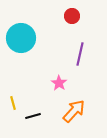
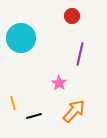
black line: moved 1 px right
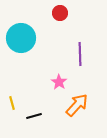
red circle: moved 12 px left, 3 px up
purple line: rotated 15 degrees counterclockwise
pink star: moved 1 px up
yellow line: moved 1 px left
orange arrow: moved 3 px right, 6 px up
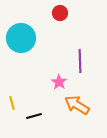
purple line: moved 7 px down
orange arrow: rotated 100 degrees counterclockwise
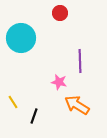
pink star: rotated 21 degrees counterclockwise
yellow line: moved 1 px right, 1 px up; rotated 16 degrees counterclockwise
black line: rotated 56 degrees counterclockwise
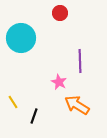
pink star: rotated 14 degrees clockwise
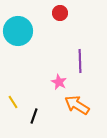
cyan circle: moved 3 px left, 7 px up
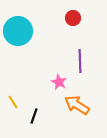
red circle: moved 13 px right, 5 px down
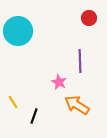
red circle: moved 16 px right
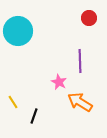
orange arrow: moved 3 px right, 3 px up
